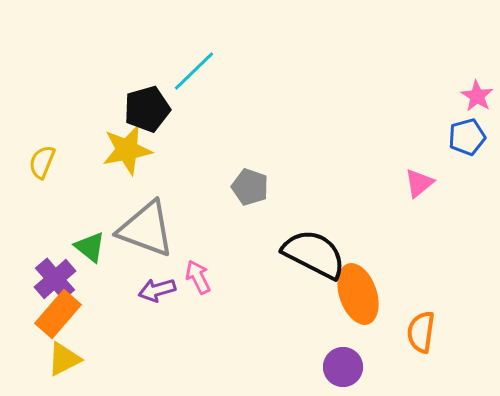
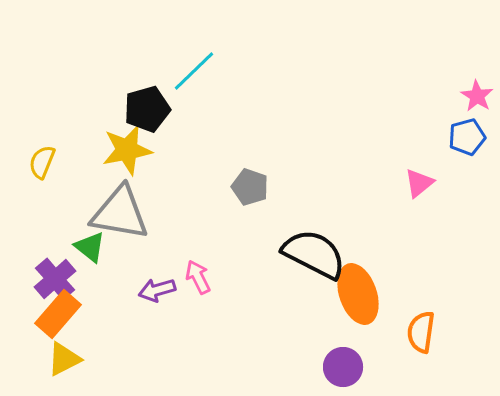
gray triangle: moved 26 px left, 16 px up; rotated 10 degrees counterclockwise
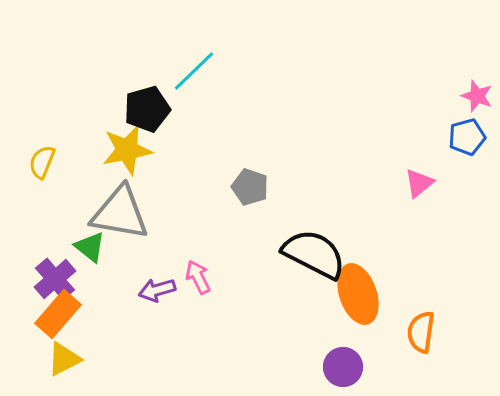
pink star: rotated 12 degrees counterclockwise
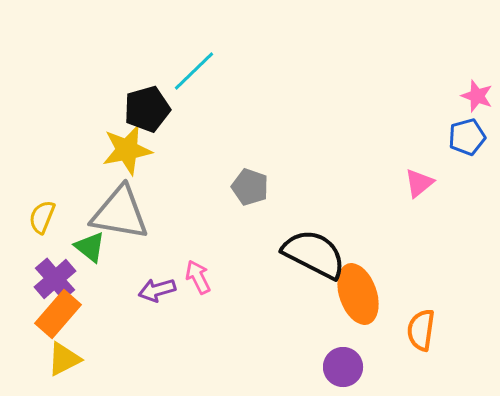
yellow semicircle: moved 55 px down
orange semicircle: moved 2 px up
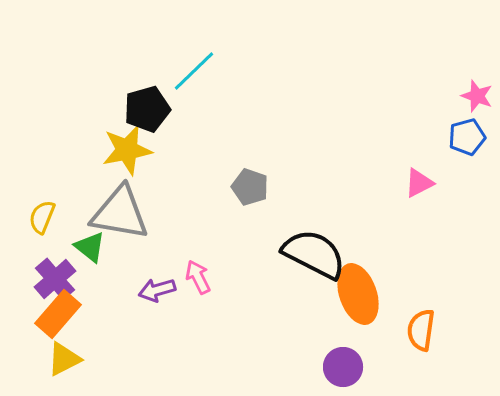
pink triangle: rotated 12 degrees clockwise
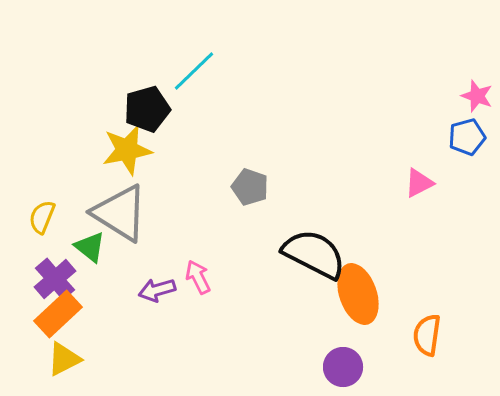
gray triangle: rotated 22 degrees clockwise
orange rectangle: rotated 6 degrees clockwise
orange semicircle: moved 6 px right, 5 px down
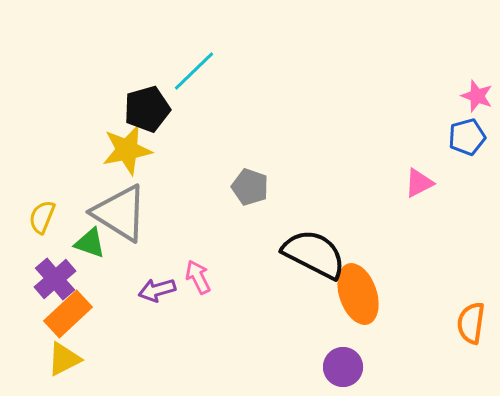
green triangle: moved 4 px up; rotated 20 degrees counterclockwise
orange rectangle: moved 10 px right
orange semicircle: moved 44 px right, 12 px up
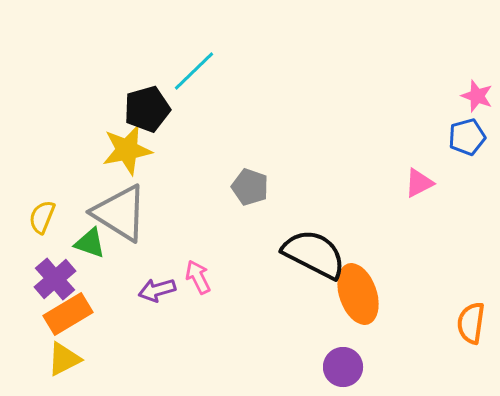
orange rectangle: rotated 12 degrees clockwise
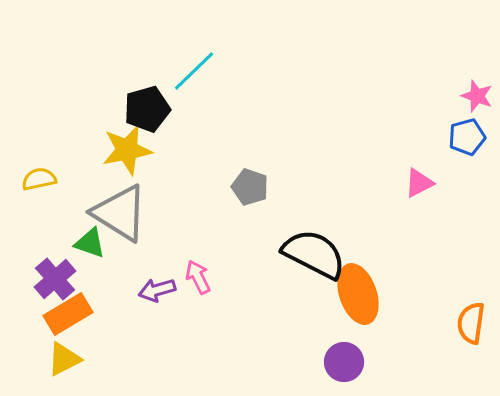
yellow semicircle: moved 3 px left, 38 px up; rotated 56 degrees clockwise
purple circle: moved 1 px right, 5 px up
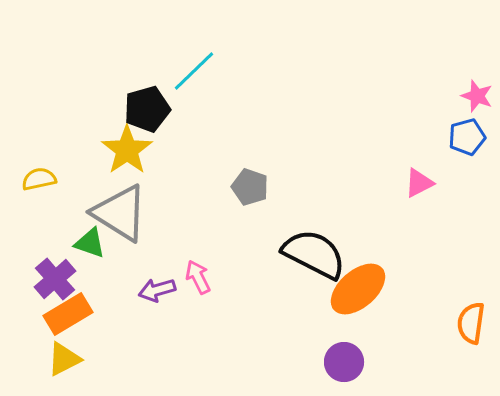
yellow star: rotated 24 degrees counterclockwise
orange ellipse: moved 5 px up; rotated 68 degrees clockwise
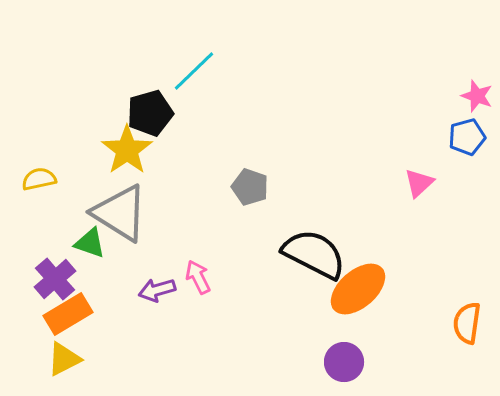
black pentagon: moved 3 px right, 4 px down
pink triangle: rotated 16 degrees counterclockwise
orange semicircle: moved 4 px left
